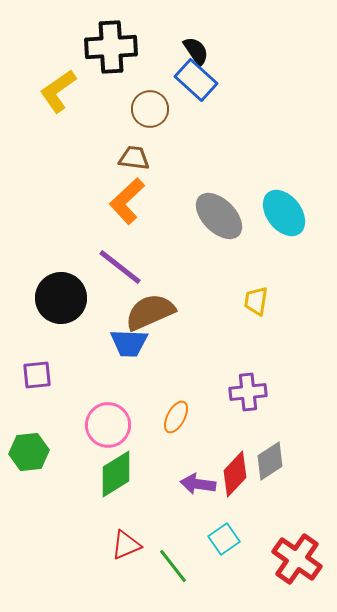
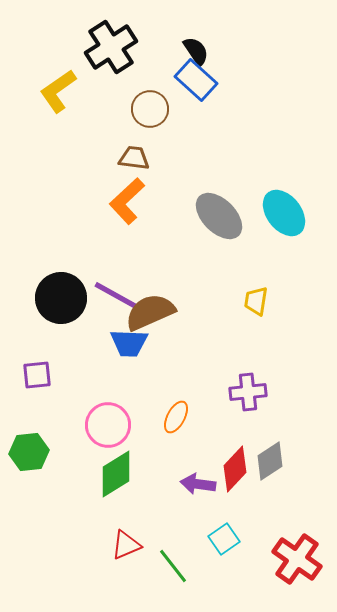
black cross: rotated 30 degrees counterclockwise
purple line: moved 3 px left, 29 px down; rotated 9 degrees counterclockwise
red diamond: moved 5 px up
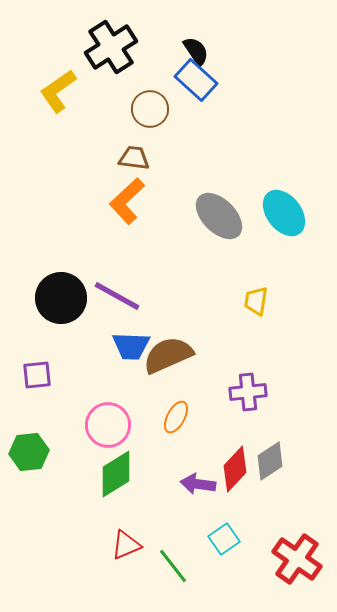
brown semicircle: moved 18 px right, 43 px down
blue trapezoid: moved 2 px right, 3 px down
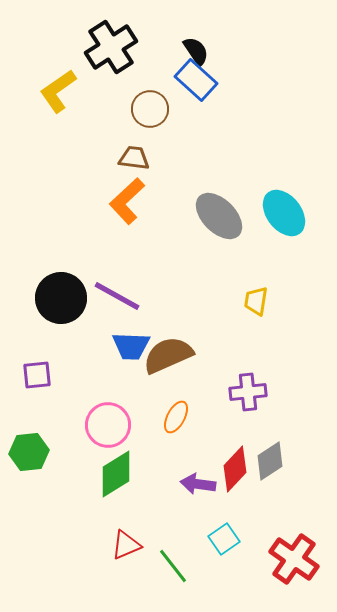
red cross: moved 3 px left
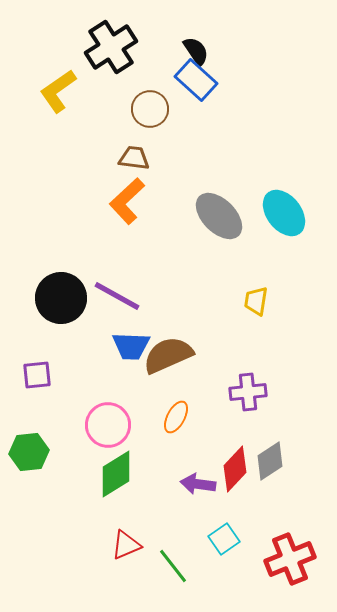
red cross: moved 4 px left; rotated 33 degrees clockwise
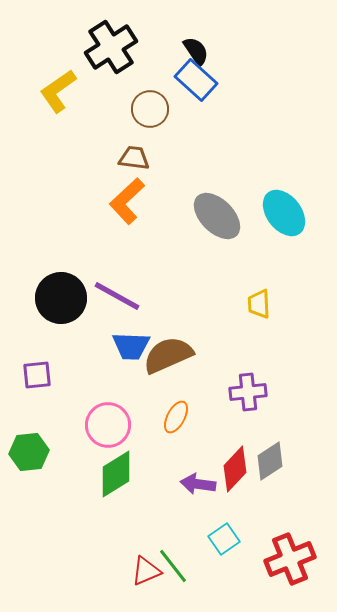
gray ellipse: moved 2 px left
yellow trapezoid: moved 3 px right, 3 px down; rotated 12 degrees counterclockwise
red triangle: moved 20 px right, 26 px down
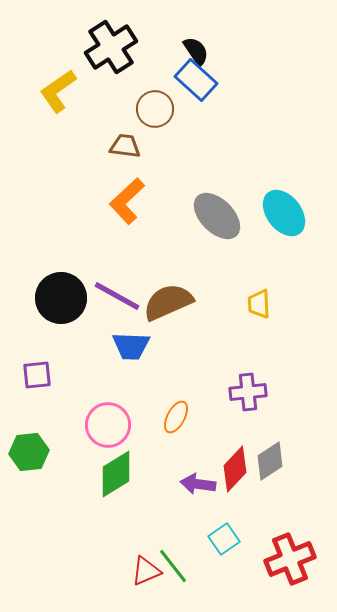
brown circle: moved 5 px right
brown trapezoid: moved 9 px left, 12 px up
brown semicircle: moved 53 px up
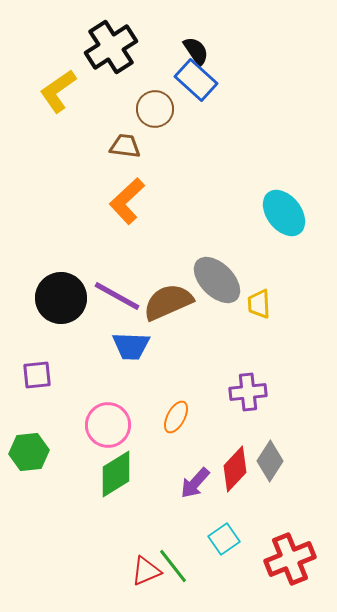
gray ellipse: moved 64 px down
gray diamond: rotated 24 degrees counterclockwise
purple arrow: moved 3 px left, 1 px up; rotated 56 degrees counterclockwise
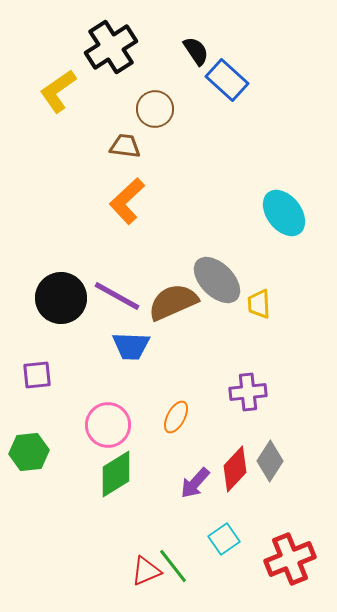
blue rectangle: moved 31 px right
brown semicircle: moved 5 px right
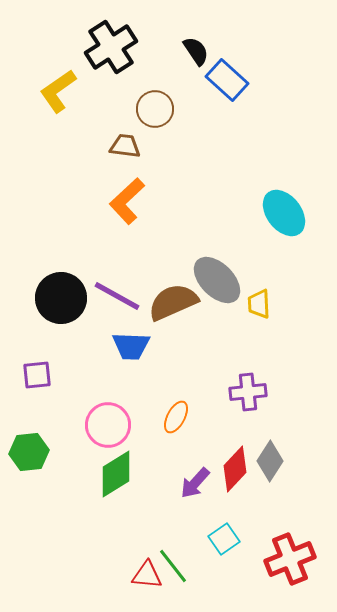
red triangle: moved 1 px right, 4 px down; rotated 28 degrees clockwise
